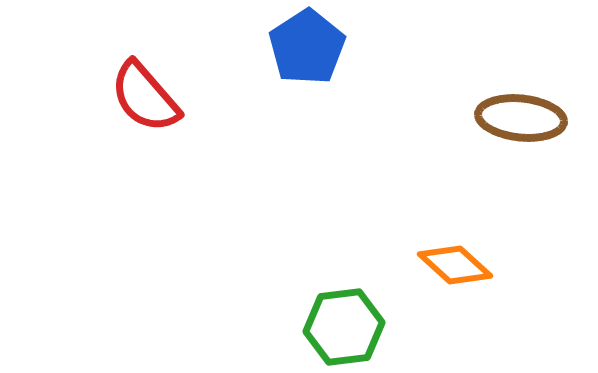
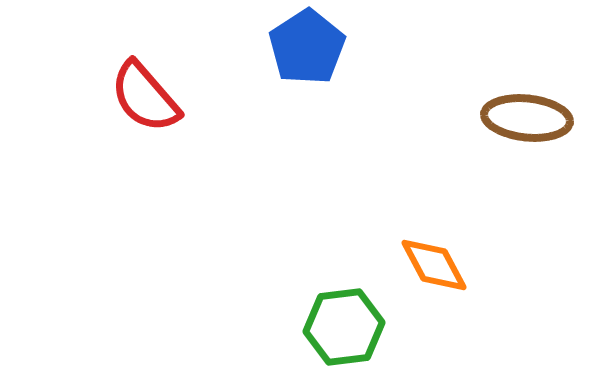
brown ellipse: moved 6 px right
orange diamond: moved 21 px left; rotated 20 degrees clockwise
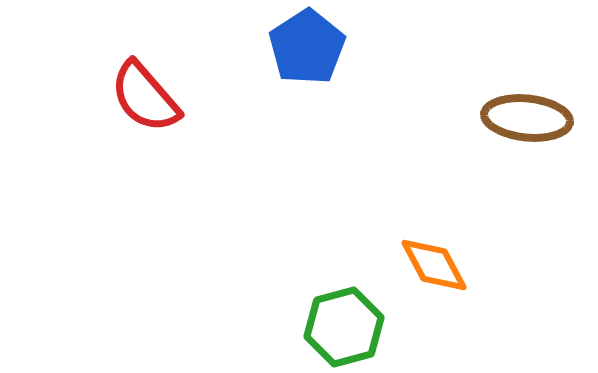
green hexagon: rotated 8 degrees counterclockwise
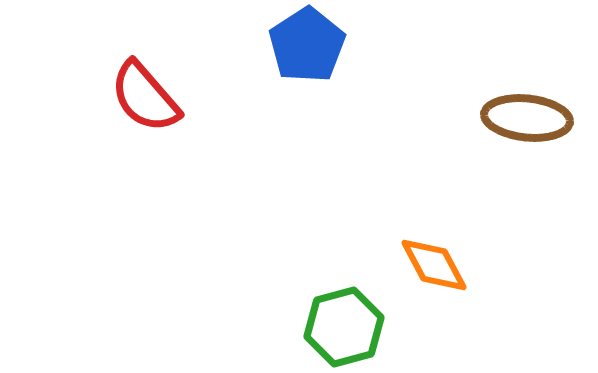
blue pentagon: moved 2 px up
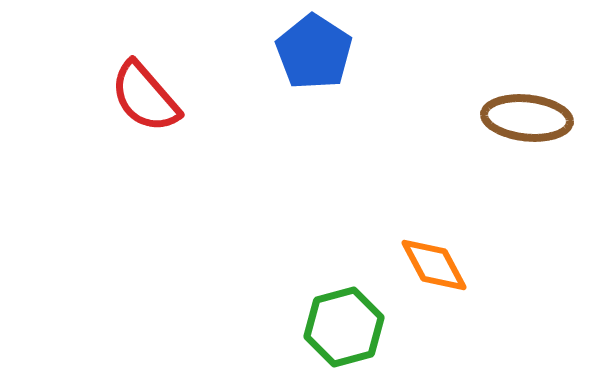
blue pentagon: moved 7 px right, 7 px down; rotated 6 degrees counterclockwise
